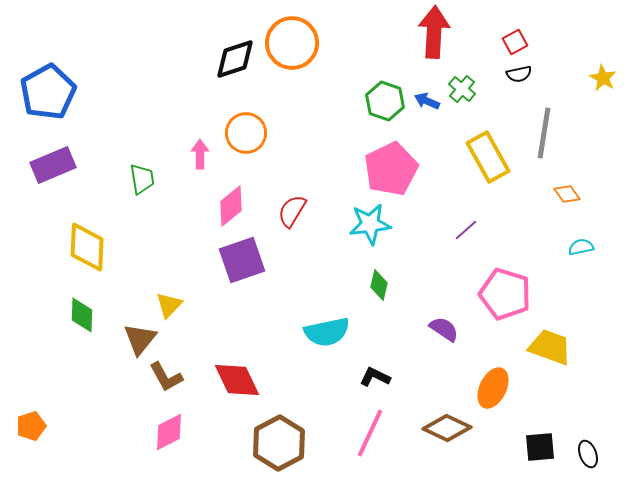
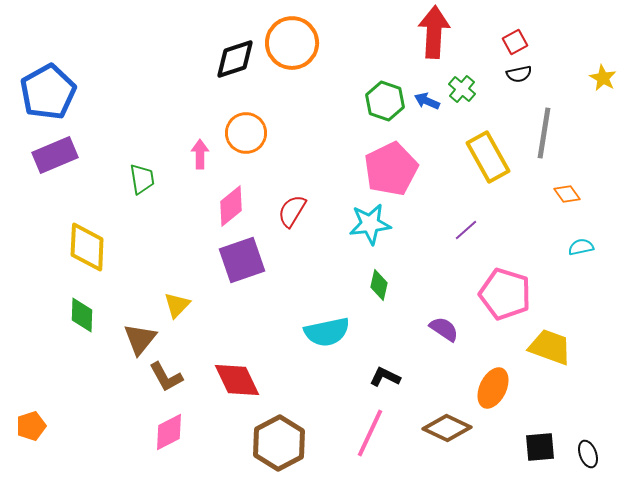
purple rectangle at (53, 165): moved 2 px right, 10 px up
yellow triangle at (169, 305): moved 8 px right
black L-shape at (375, 377): moved 10 px right
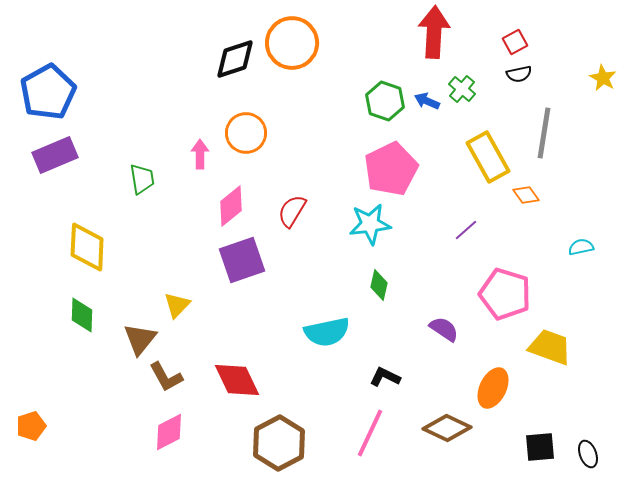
orange diamond at (567, 194): moved 41 px left, 1 px down
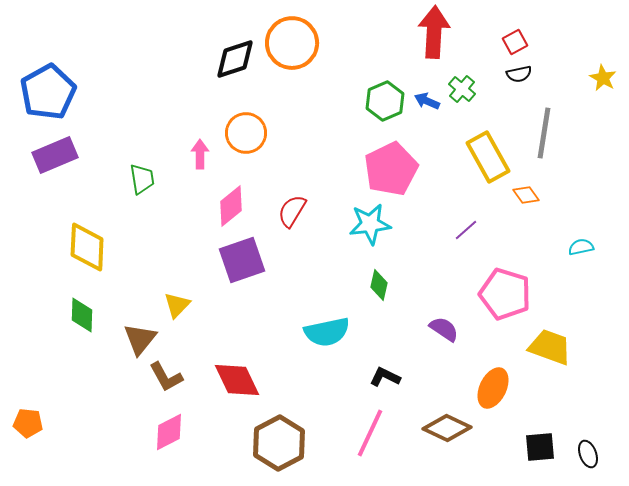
green hexagon at (385, 101): rotated 18 degrees clockwise
orange pentagon at (31, 426): moved 3 px left, 3 px up; rotated 24 degrees clockwise
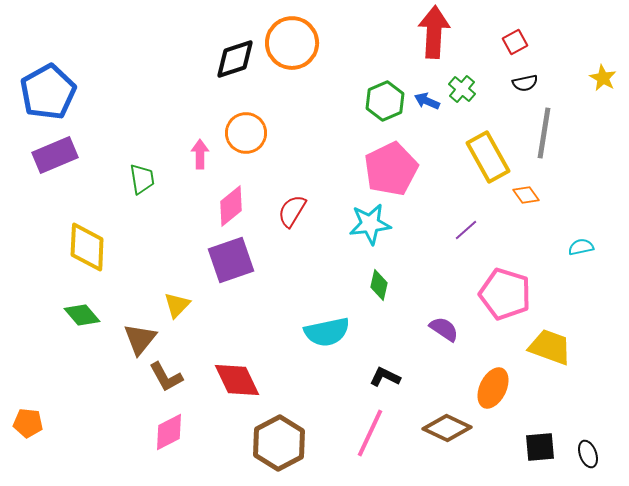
black semicircle at (519, 74): moved 6 px right, 9 px down
purple square at (242, 260): moved 11 px left
green diamond at (82, 315): rotated 42 degrees counterclockwise
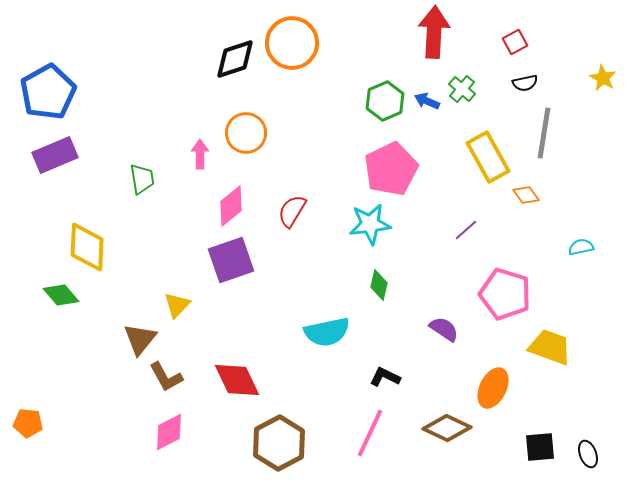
green diamond at (82, 315): moved 21 px left, 20 px up
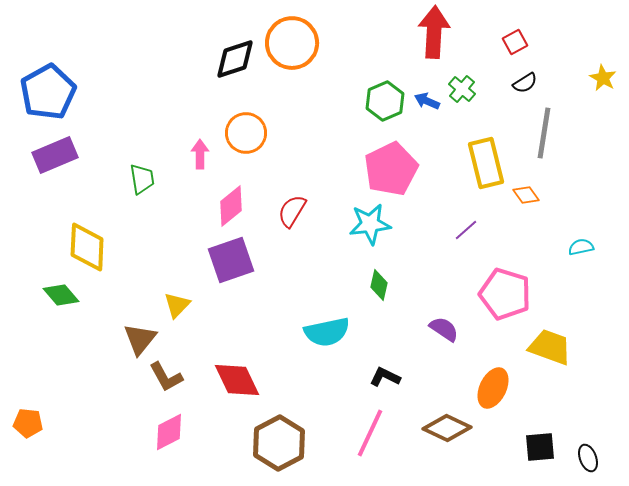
black semicircle at (525, 83): rotated 20 degrees counterclockwise
yellow rectangle at (488, 157): moved 2 px left, 6 px down; rotated 15 degrees clockwise
black ellipse at (588, 454): moved 4 px down
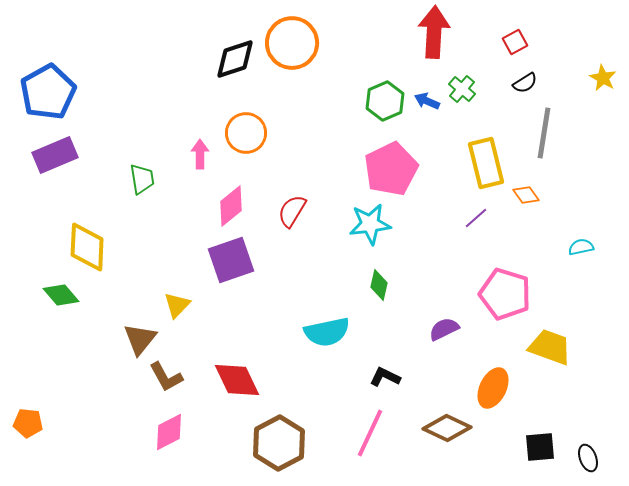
purple line at (466, 230): moved 10 px right, 12 px up
purple semicircle at (444, 329): rotated 60 degrees counterclockwise
